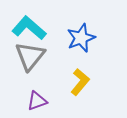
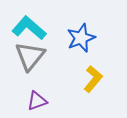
yellow L-shape: moved 13 px right, 3 px up
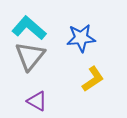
blue star: rotated 16 degrees clockwise
yellow L-shape: rotated 16 degrees clockwise
purple triangle: rotated 50 degrees clockwise
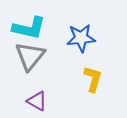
cyan L-shape: rotated 152 degrees clockwise
yellow L-shape: rotated 40 degrees counterclockwise
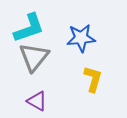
cyan L-shape: rotated 32 degrees counterclockwise
gray triangle: moved 4 px right, 1 px down
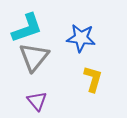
cyan L-shape: moved 2 px left
blue star: rotated 12 degrees clockwise
purple triangle: rotated 20 degrees clockwise
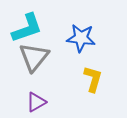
purple triangle: moved 1 px left, 1 px down; rotated 40 degrees clockwise
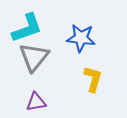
purple triangle: rotated 20 degrees clockwise
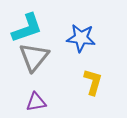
yellow L-shape: moved 3 px down
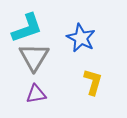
blue star: rotated 20 degrees clockwise
gray triangle: rotated 8 degrees counterclockwise
purple triangle: moved 8 px up
